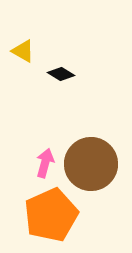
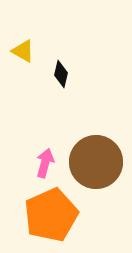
black diamond: rotated 72 degrees clockwise
brown circle: moved 5 px right, 2 px up
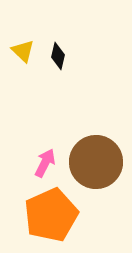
yellow triangle: rotated 15 degrees clockwise
black diamond: moved 3 px left, 18 px up
pink arrow: rotated 12 degrees clockwise
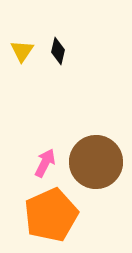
yellow triangle: moved 1 px left; rotated 20 degrees clockwise
black diamond: moved 5 px up
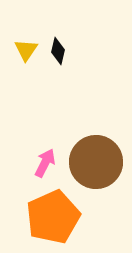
yellow triangle: moved 4 px right, 1 px up
orange pentagon: moved 2 px right, 2 px down
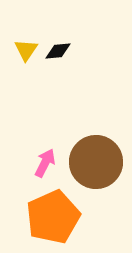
black diamond: rotated 72 degrees clockwise
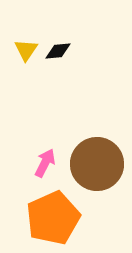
brown circle: moved 1 px right, 2 px down
orange pentagon: moved 1 px down
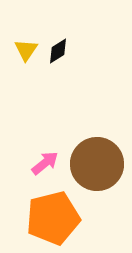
black diamond: rotated 28 degrees counterclockwise
pink arrow: rotated 24 degrees clockwise
orange pentagon: rotated 10 degrees clockwise
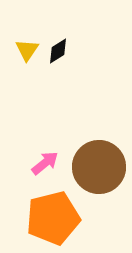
yellow triangle: moved 1 px right
brown circle: moved 2 px right, 3 px down
